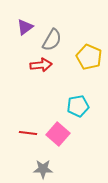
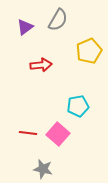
gray semicircle: moved 6 px right, 20 px up
yellow pentagon: moved 6 px up; rotated 25 degrees clockwise
gray star: rotated 12 degrees clockwise
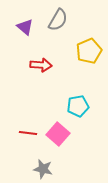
purple triangle: rotated 42 degrees counterclockwise
red arrow: rotated 10 degrees clockwise
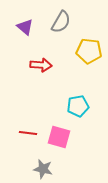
gray semicircle: moved 3 px right, 2 px down
yellow pentagon: rotated 30 degrees clockwise
pink square: moved 1 px right, 3 px down; rotated 25 degrees counterclockwise
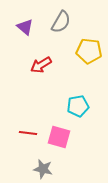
red arrow: rotated 145 degrees clockwise
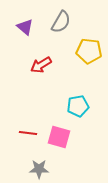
gray star: moved 4 px left; rotated 12 degrees counterclockwise
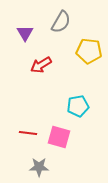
purple triangle: moved 6 px down; rotated 18 degrees clockwise
gray star: moved 2 px up
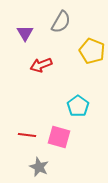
yellow pentagon: moved 3 px right; rotated 15 degrees clockwise
red arrow: rotated 10 degrees clockwise
cyan pentagon: rotated 25 degrees counterclockwise
red line: moved 1 px left, 2 px down
gray star: rotated 24 degrees clockwise
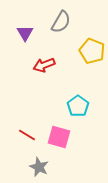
red arrow: moved 3 px right
red line: rotated 24 degrees clockwise
